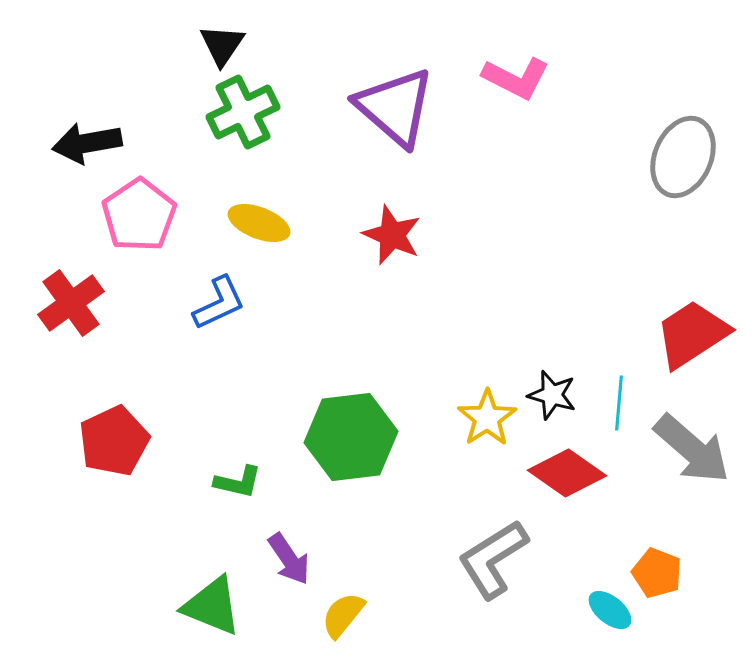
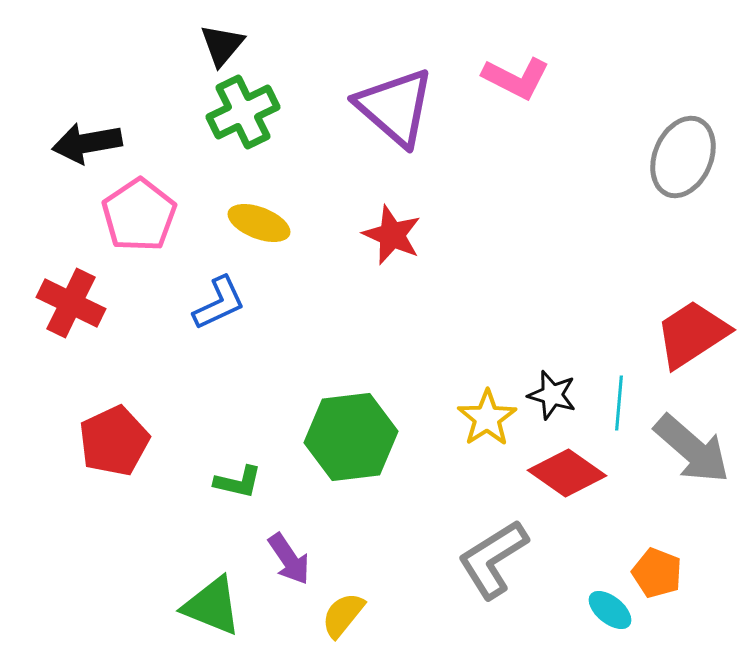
black triangle: rotated 6 degrees clockwise
red cross: rotated 28 degrees counterclockwise
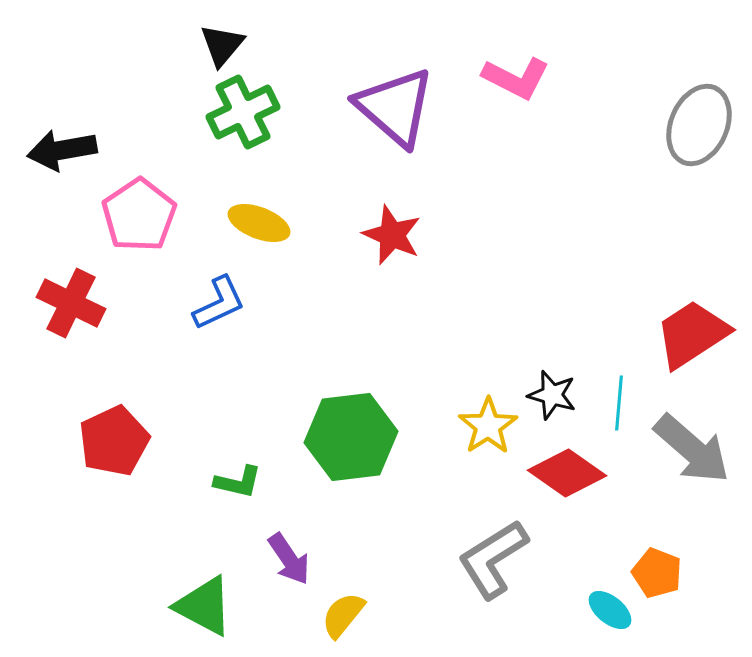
black arrow: moved 25 px left, 7 px down
gray ellipse: moved 16 px right, 32 px up
yellow star: moved 1 px right, 8 px down
green triangle: moved 8 px left; rotated 6 degrees clockwise
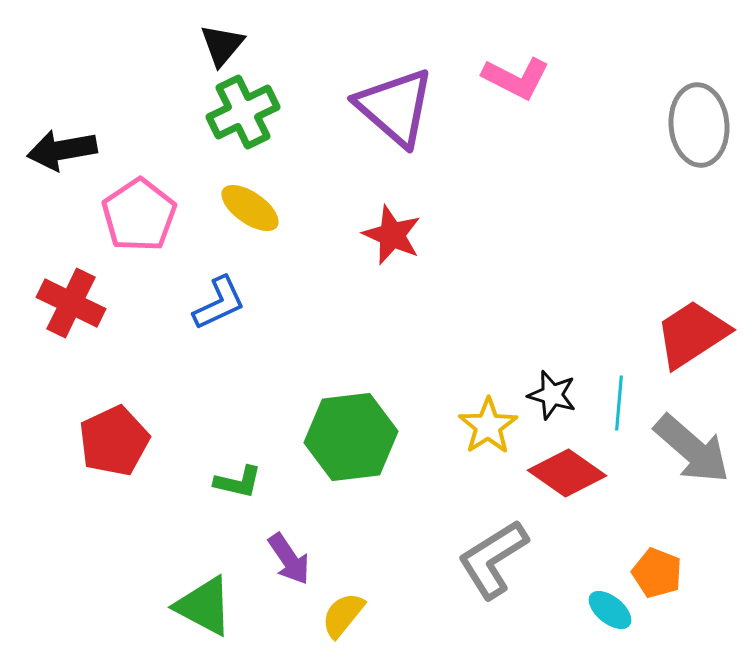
gray ellipse: rotated 28 degrees counterclockwise
yellow ellipse: moved 9 px left, 15 px up; rotated 14 degrees clockwise
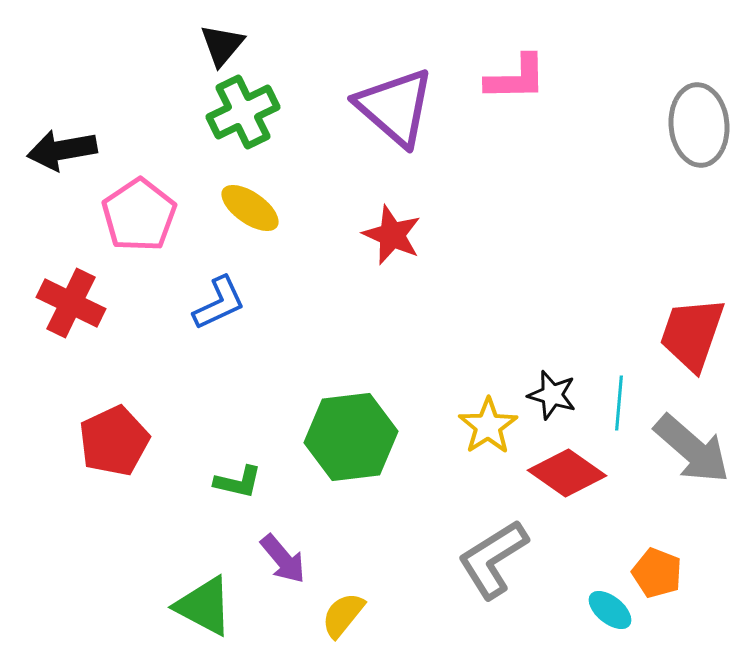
pink L-shape: rotated 28 degrees counterclockwise
red trapezoid: rotated 38 degrees counterclockwise
purple arrow: moved 6 px left; rotated 6 degrees counterclockwise
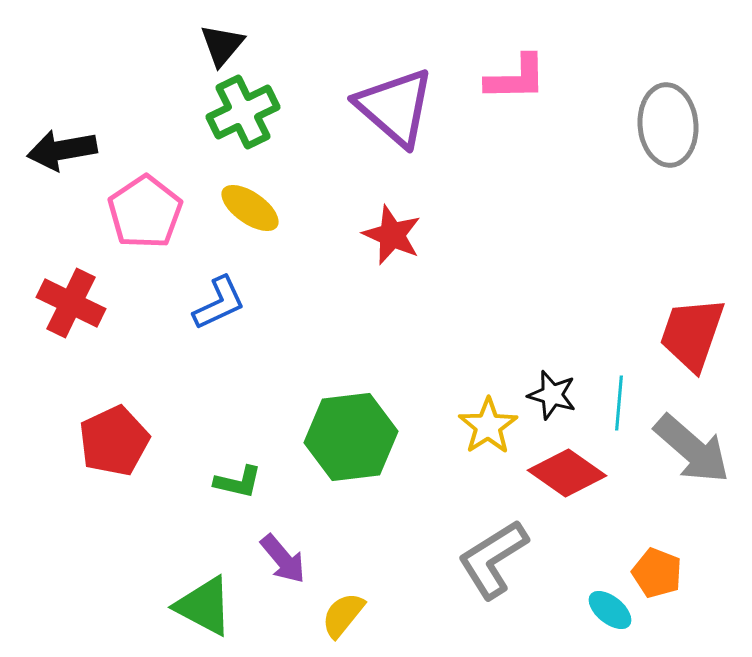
gray ellipse: moved 31 px left
pink pentagon: moved 6 px right, 3 px up
